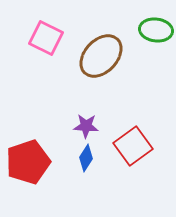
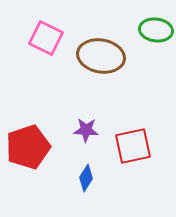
brown ellipse: rotated 57 degrees clockwise
purple star: moved 4 px down
red square: rotated 24 degrees clockwise
blue diamond: moved 20 px down
red pentagon: moved 15 px up
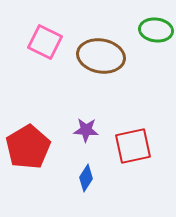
pink square: moved 1 px left, 4 px down
red pentagon: rotated 12 degrees counterclockwise
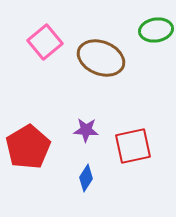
green ellipse: rotated 16 degrees counterclockwise
pink square: rotated 24 degrees clockwise
brown ellipse: moved 2 px down; rotated 12 degrees clockwise
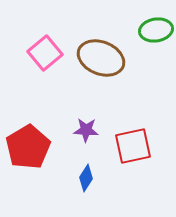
pink square: moved 11 px down
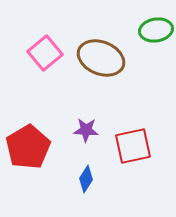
blue diamond: moved 1 px down
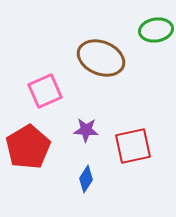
pink square: moved 38 px down; rotated 16 degrees clockwise
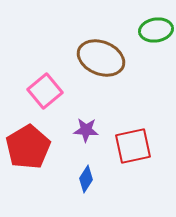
pink square: rotated 16 degrees counterclockwise
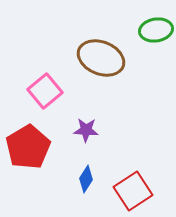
red square: moved 45 px down; rotated 21 degrees counterclockwise
